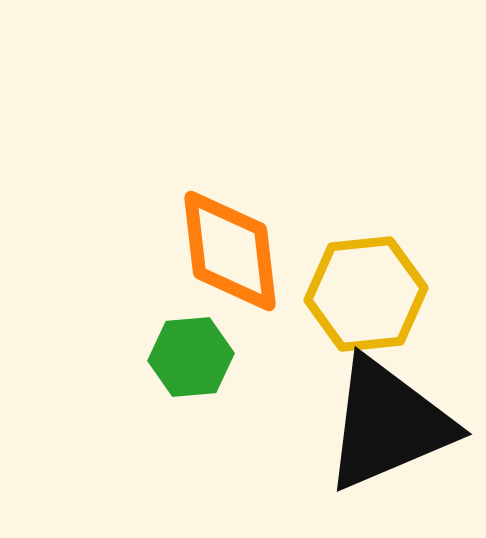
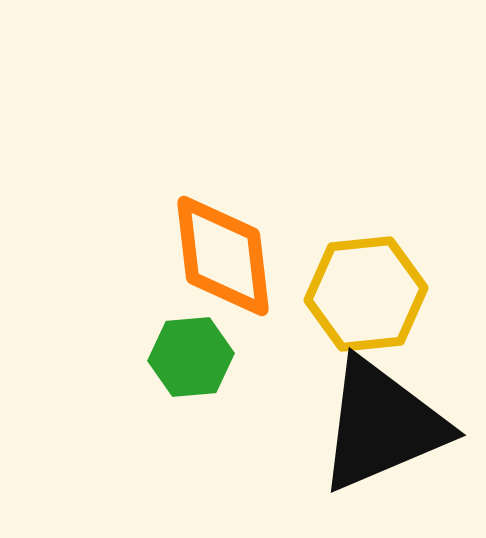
orange diamond: moved 7 px left, 5 px down
black triangle: moved 6 px left, 1 px down
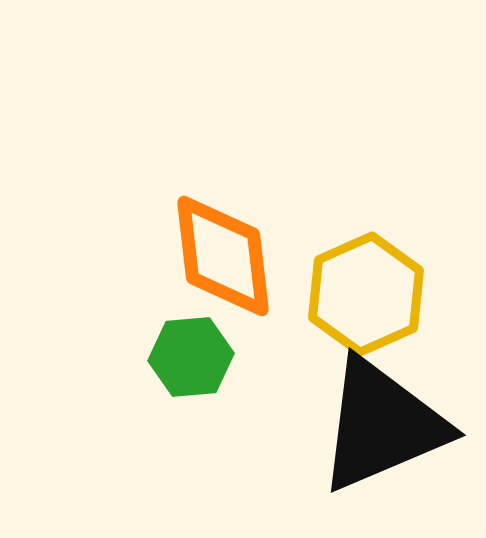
yellow hexagon: rotated 18 degrees counterclockwise
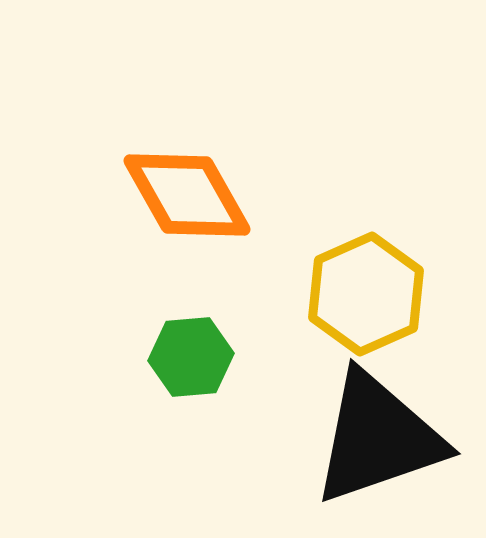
orange diamond: moved 36 px left, 61 px up; rotated 23 degrees counterclockwise
black triangle: moved 4 px left, 13 px down; rotated 4 degrees clockwise
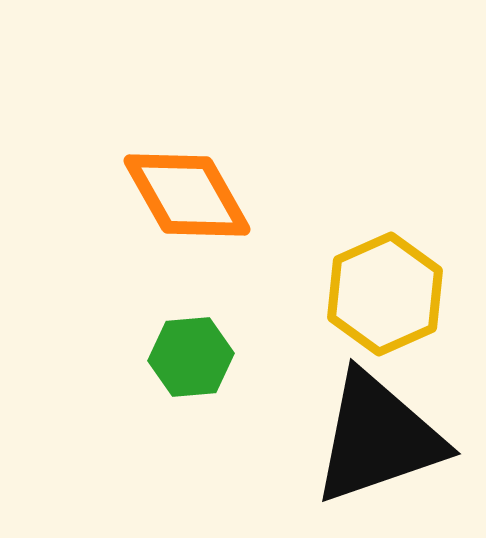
yellow hexagon: moved 19 px right
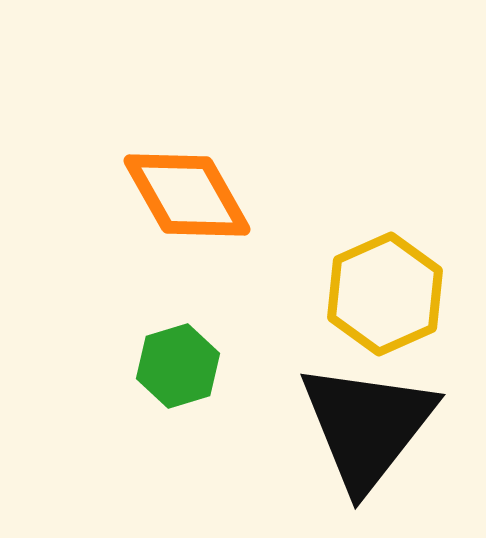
green hexagon: moved 13 px left, 9 px down; rotated 12 degrees counterclockwise
black triangle: moved 11 px left, 12 px up; rotated 33 degrees counterclockwise
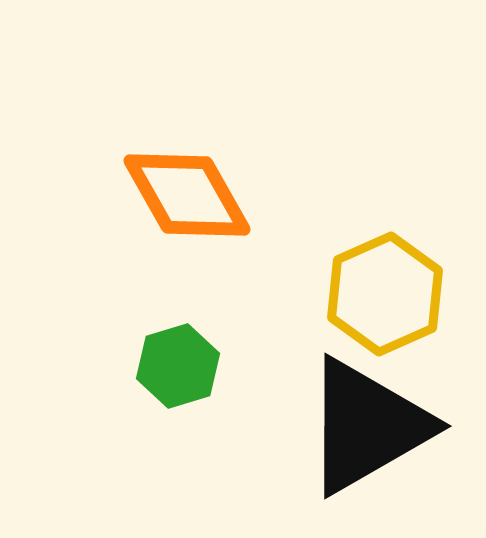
black triangle: rotated 22 degrees clockwise
